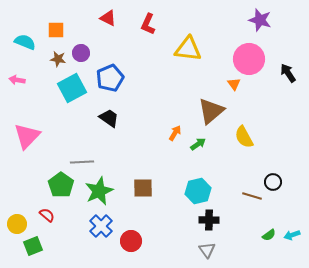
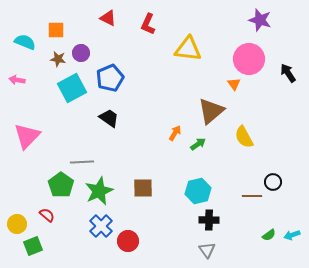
brown line: rotated 18 degrees counterclockwise
red circle: moved 3 px left
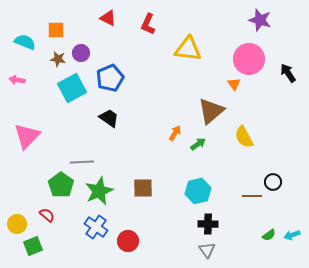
black cross: moved 1 px left, 4 px down
blue cross: moved 5 px left, 1 px down; rotated 10 degrees counterclockwise
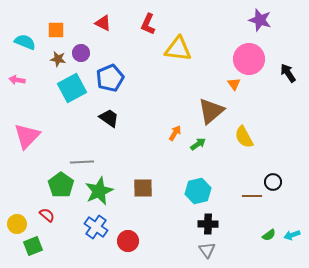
red triangle: moved 5 px left, 5 px down
yellow triangle: moved 10 px left
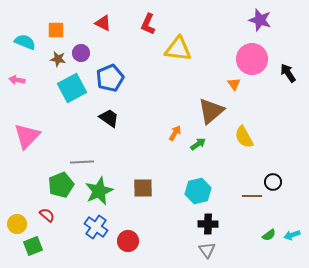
pink circle: moved 3 px right
green pentagon: rotated 15 degrees clockwise
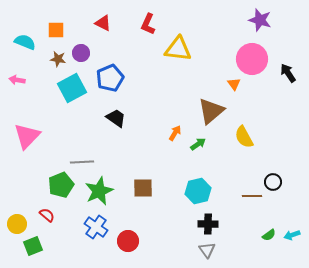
black trapezoid: moved 7 px right
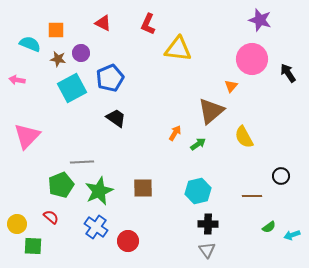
cyan semicircle: moved 5 px right, 2 px down
orange triangle: moved 3 px left, 2 px down; rotated 16 degrees clockwise
black circle: moved 8 px right, 6 px up
red semicircle: moved 4 px right, 2 px down
green semicircle: moved 8 px up
green square: rotated 24 degrees clockwise
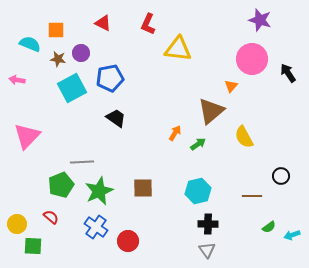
blue pentagon: rotated 12 degrees clockwise
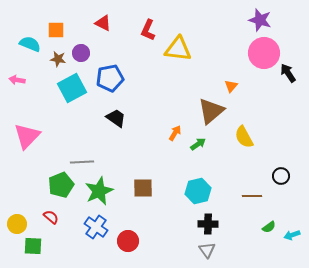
red L-shape: moved 6 px down
pink circle: moved 12 px right, 6 px up
